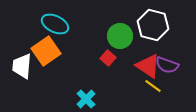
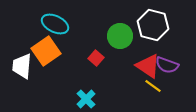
red square: moved 12 px left
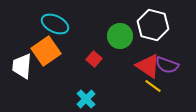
red square: moved 2 px left, 1 px down
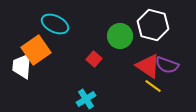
orange square: moved 10 px left, 1 px up
cyan cross: rotated 12 degrees clockwise
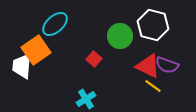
cyan ellipse: rotated 68 degrees counterclockwise
red triangle: rotated 8 degrees counterclockwise
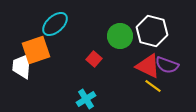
white hexagon: moved 1 px left, 6 px down
orange square: rotated 16 degrees clockwise
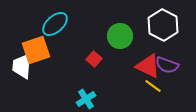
white hexagon: moved 11 px right, 6 px up; rotated 12 degrees clockwise
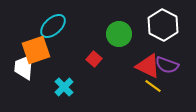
cyan ellipse: moved 2 px left, 2 px down
green circle: moved 1 px left, 2 px up
white trapezoid: moved 2 px right, 1 px down
cyan cross: moved 22 px left, 12 px up; rotated 12 degrees counterclockwise
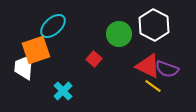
white hexagon: moved 9 px left
purple semicircle: moved 4 px down
cyan cross: moved 1 px left, 4 px down
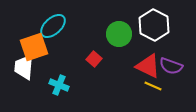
orange square: moved 2 px left, 3 px up
purple semicircle: moved 4 px right, 3 px up
yellow line: rotated 12 degrees counterclockwise
cyan cross: moved 4 px left, 6 px up; rotated 24 degrees counterclockwise
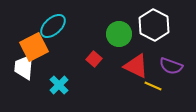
orange square: rotated 8 degrees counterclockwise
red triangle: moved 12 px left
cyan cross: rotated 24 degrees clockwise
